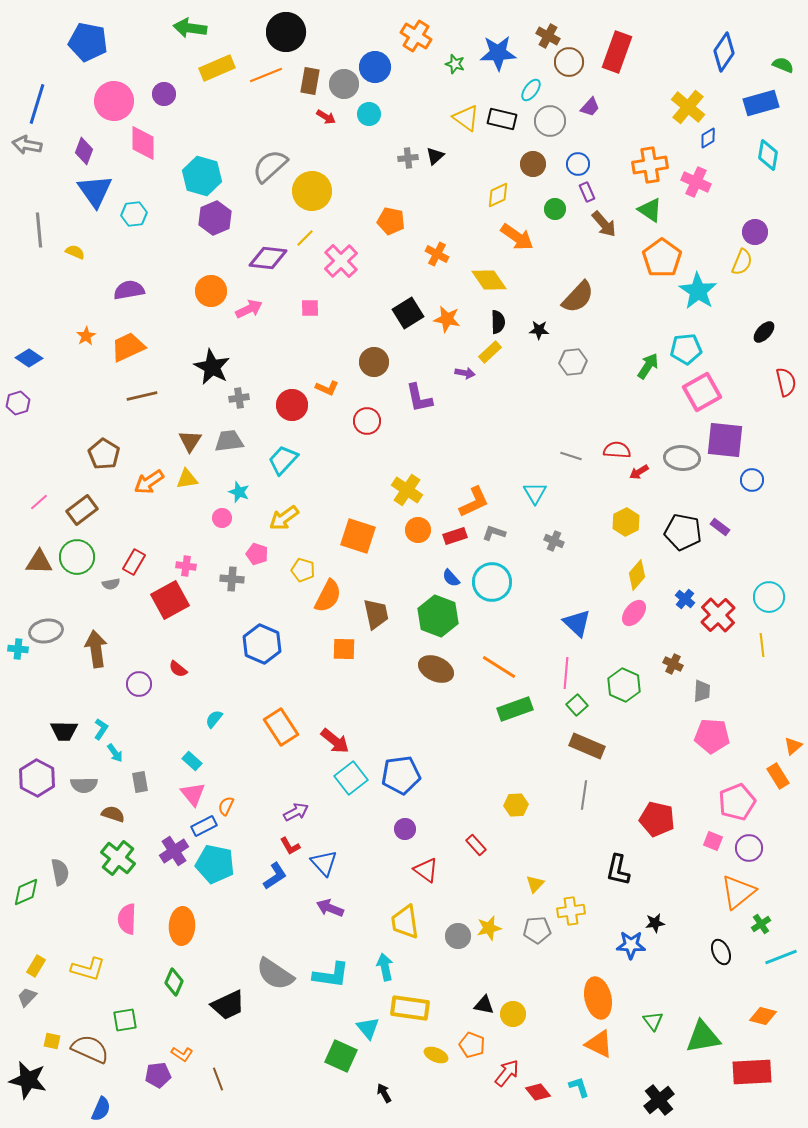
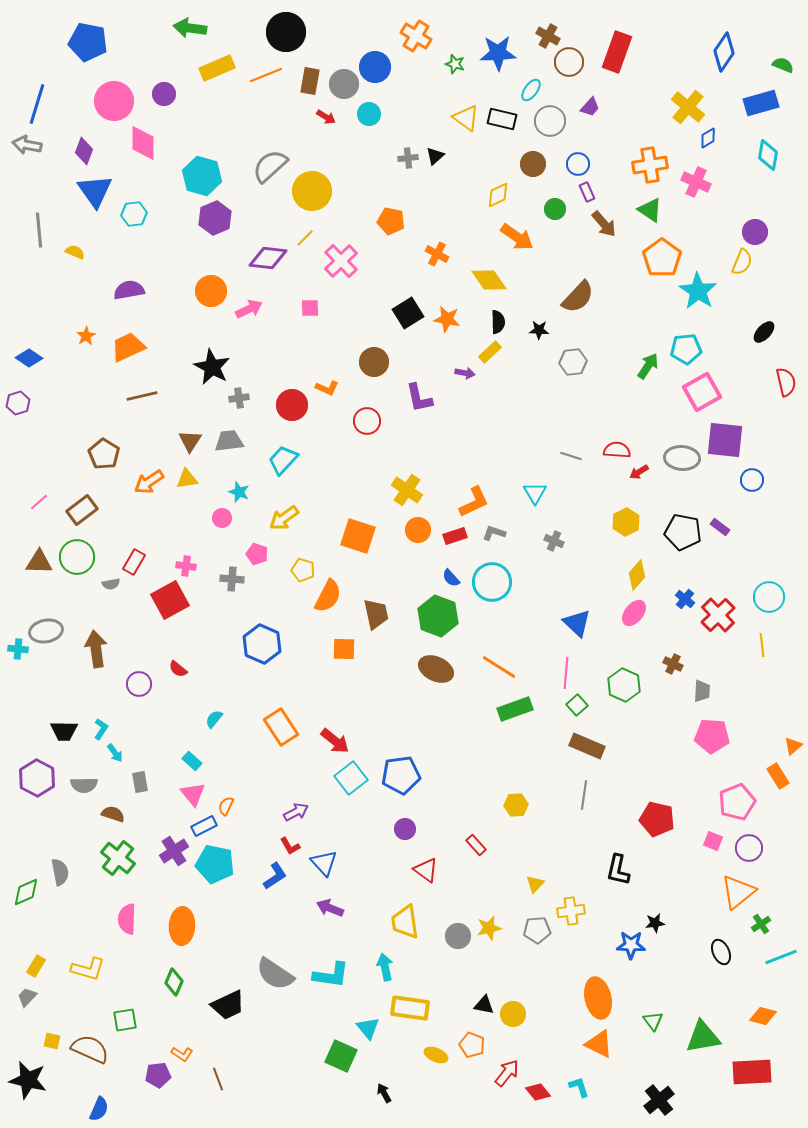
blue semicircle at (101, 1109): moved 2 px left
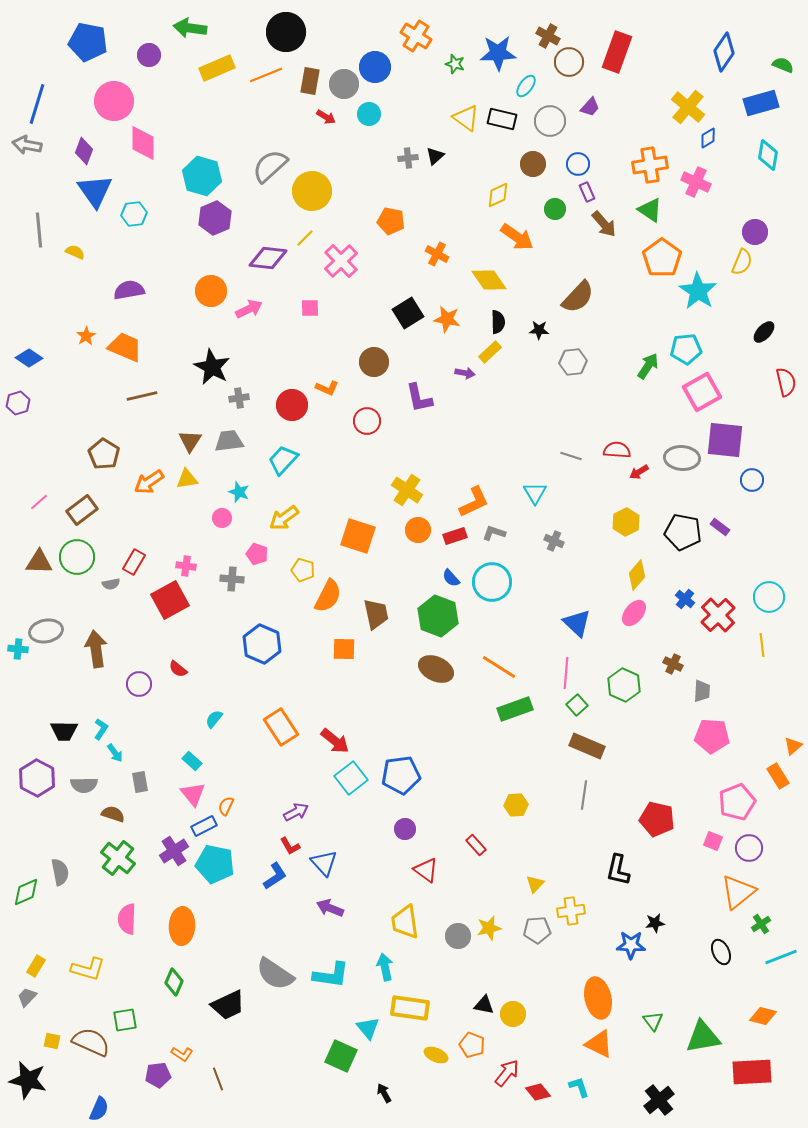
cyan ellipse at (531, 90): moved 5 px left, 4 px up
purple circle at (164, 94): moved 15 px left, 39 px up
orange trapezoid at (128, 347): moved 3 px left; rotated 48 degrees clockwise
brown semicircle at (90, 1049): moved 1 px right, 7 px up
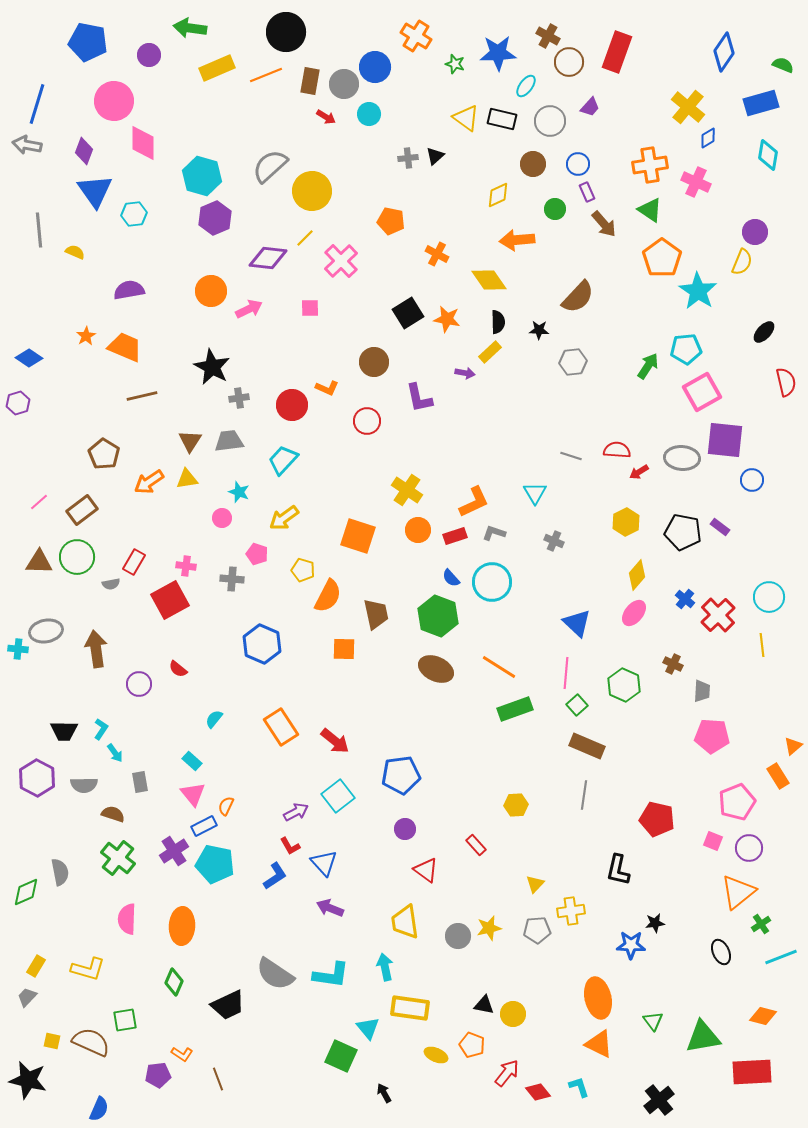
orange arrow at (517, 237): moved 3 px down; rotated 140 degrees clockwise
cyan square at (351, 778): moved 13 px left, 18 px down
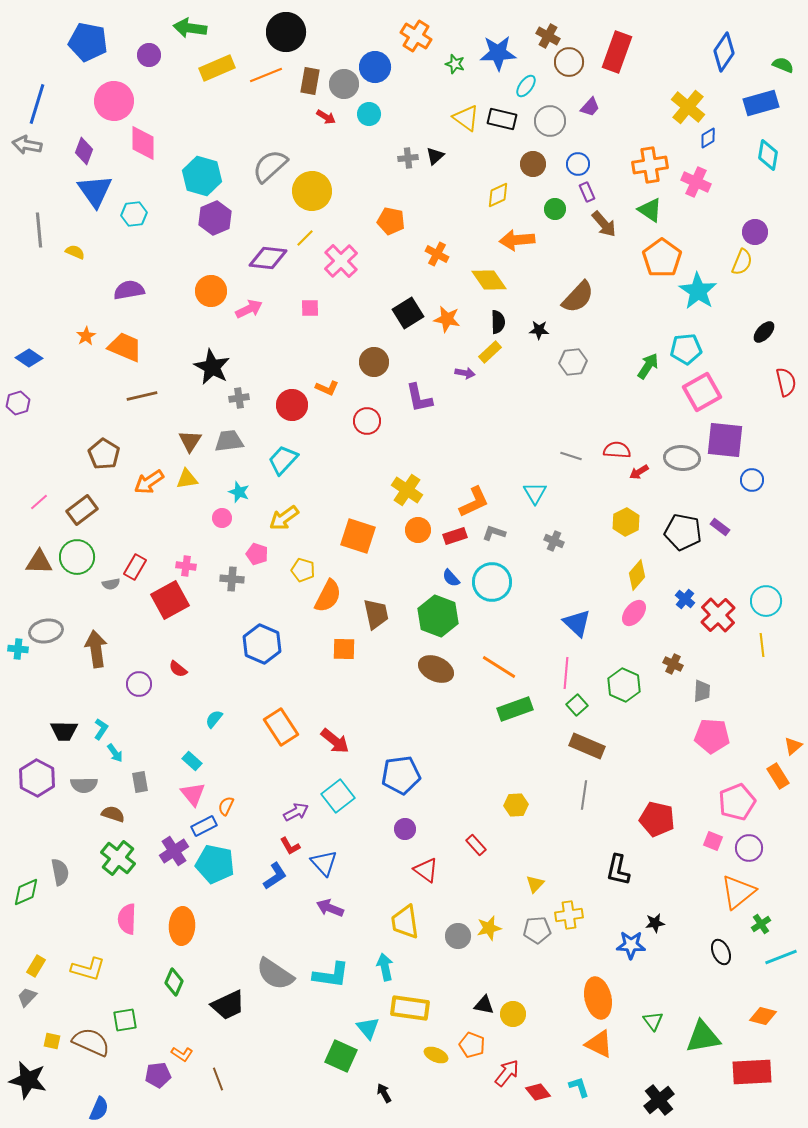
red rectangle at (134, 562): moved 1 px right, 5 px down
cyan circle at (769, 597): moved 3 px left, 4 px down
yellow cross at (571, 911): moved 2 px left, 4 px down
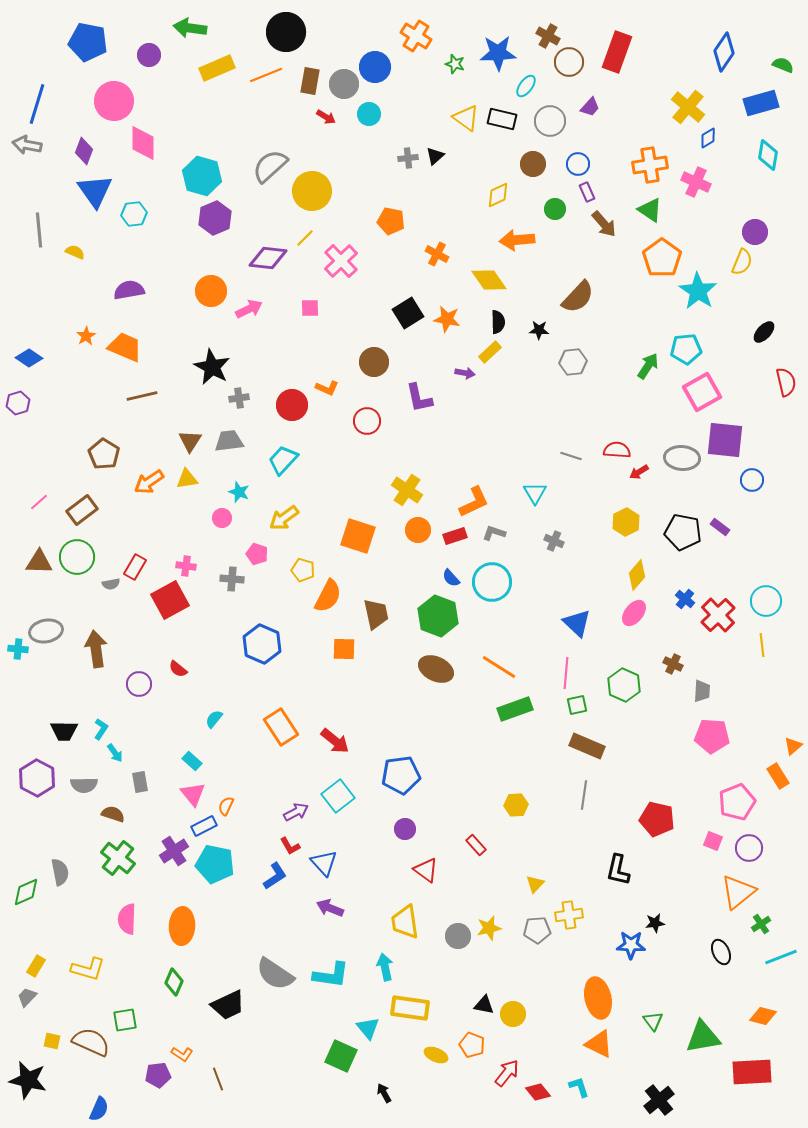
green square at (577, 705): rotated 30 degrees clockwise
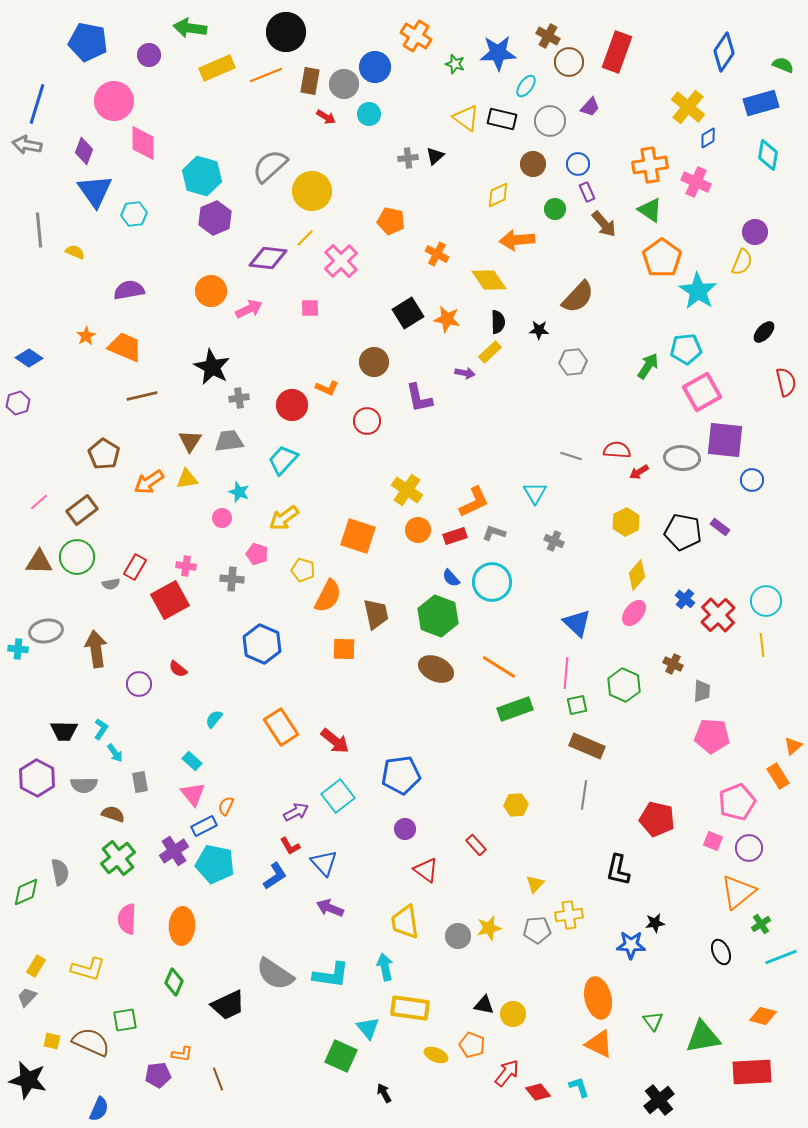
green cross at (118, 858): rotated 12 degrees clockwise
orange L-shape at (182, 1054): rotated 25 degrees counterclockwise
